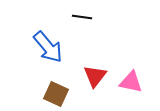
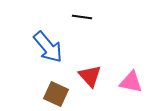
red triangle: moved 5 px left; rotated 20 degrees counterclockwise
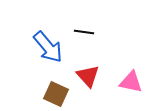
black line: moved 2 px right, 15 px down
red triangle: moved 2 px left
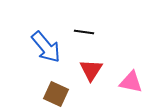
blue arrow: moved 2 px left
red triangle: moved 3 px right, 6 px up; rotated 15 degrees clockwise
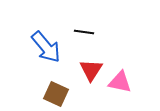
pink triangle: moved 11 px left
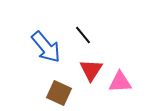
black line: moved 1 px left, 3 px down; rotated 42 degrees clockwise
pink triangle: rotated 15 degrees counterclockwise
brown square: moved 3 px right, 1 px up
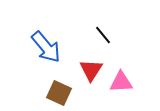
black line: moved 20 px right
pink triangle: moved 1 px right
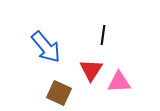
black line: rotated 48 degrees clockwise
pink triangle: moved 2 px left
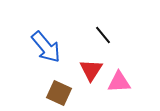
black line: rotated 48 degrees counterclockwise
